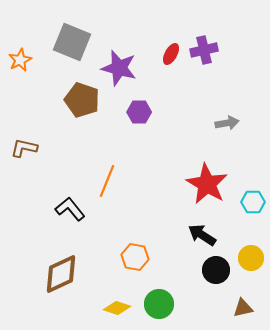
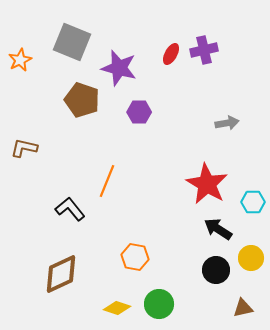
black arrow: moved 16 px right, 6 px up
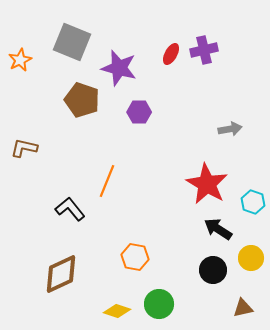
gray arrow: moved 3 px right, 6 px down
cyan hexagon: rotated 20 degrees clockwise
black circle: moved 3 px left
yellow diamond: moved 3 px down
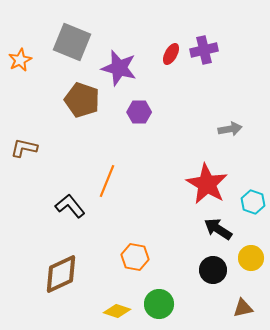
black L-shape: moved 3 px up
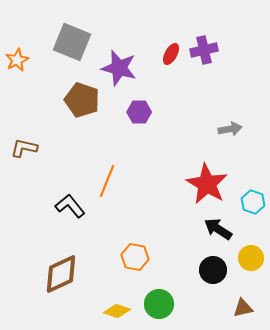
orange star: moved 3 px left
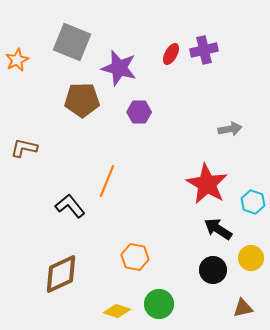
brown pentagon: rotated 20 degrees counterclockwise
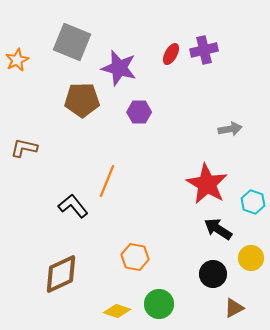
black L-shape: moved 3 px right
black circle: moved 4 px down
brown triangle: moved 9 px left; rotated 15 degrees counterclockwise
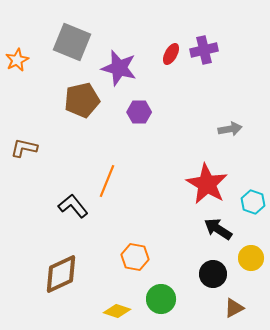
brown pentagon: rotated 12 degrees counterclockwise
green circle: moved 2 px right, 5 px up
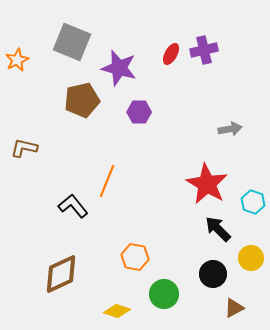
black arrow: rotated 12 degrees clockwise
green circle: moved 3 px right, 5 px up
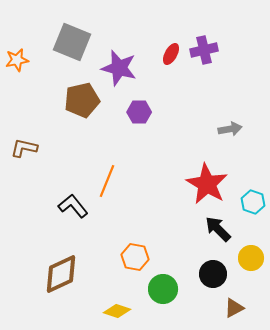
orange star: rotated 15 degrees clockwise
green circle: moved 1 px left, 5 px up
